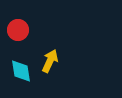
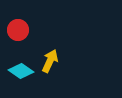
cyan diamond: rotated 45 degrees counterclockwise
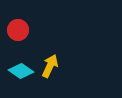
yellow arrow: moved 5 px down
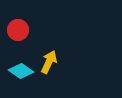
yellow arrow: moved 1 px left, 4 px up
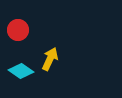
yellow arrow: moved 1 px right, 3 px up
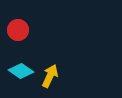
yellow arrow: moved 17 px down
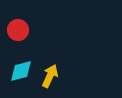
cyan diamond: rotated 50 degrees counterclockwise
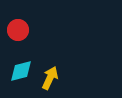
yellow arrow: moved 2 px down
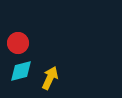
red circle: moved 13 px down
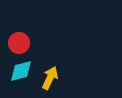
red circle: moved 1 px right
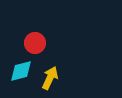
red circle: moved 16 px right
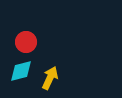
red circle: moved 9 px left, 1 px up
